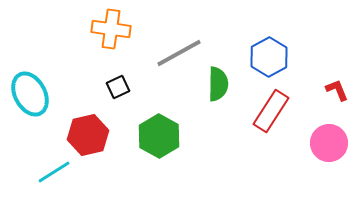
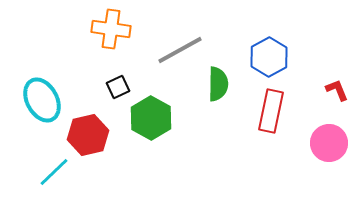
gray line: moved 1 px right, 3 px up
cyan ellipse: moved 12 px right, 6 px down
red rectangle: rotated 21 degrees counterclockwise
green hexagon: moved 8 px left, 18 px up
cyan line: rotated 12 degrees counterclockwise
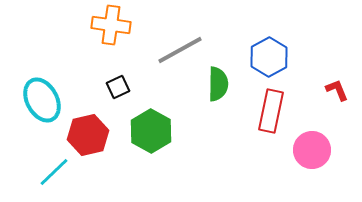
orange cross: moved 4 px up
green hexagon: moved 13 px down
pink circle: moved 17 px left, 7 px down
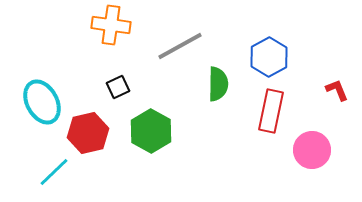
gray line: moved 4 px up
cyan ellipse: moved 2 px down
red hexagon: moved 2 px up
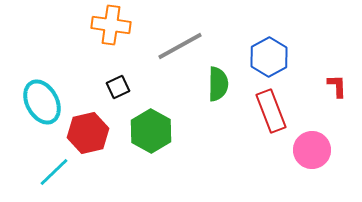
red L-shape: moved 4 px up; rotated 20 degrees clockwise
red rectangle: rotated 33 degrees counterclockwise
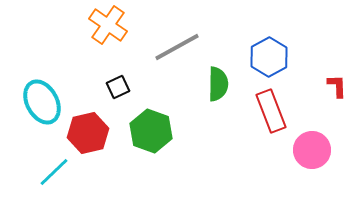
orange cross: moved 3 px left; rotated 27 degrees clockwise
gray line: moved 3 px left, 1 px down
green hexagon: rotated 9 degrees counterclockwise
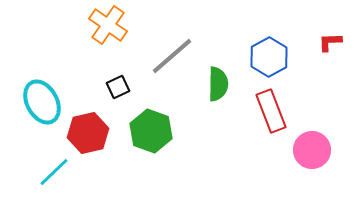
gray line: moved 5 px left, 9 px down; rotated 12 degrees counterclockwise
red L-shape: moved 7 px left, 44 px up; rotated 90 degrees counterclockwise
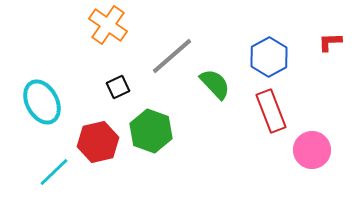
green semicircle: moved 3 px left; rotated 44 degrees counterclockwise
red hexagon: moved 10 px right, 9 px down
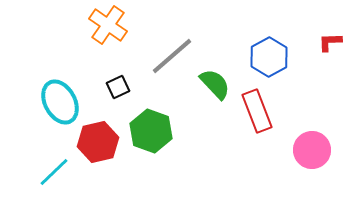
cyan ellipse: moved 18 px right
red rectangle: moved 14 px left
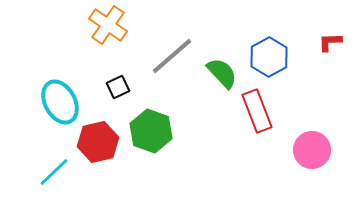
green semicircle: moved 7 px right, 11 px up
